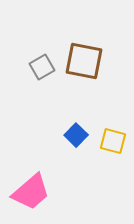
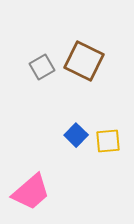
brown square: rotated 15 degrees clockwise
yellow square: moved 5 px left; rotated 20 degrees counterclockwise
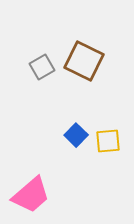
pink trapezoid: moved 3 px down
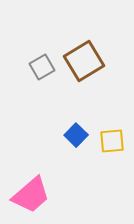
brown square: rotated 33 degrees clockwise
yellow square: moved 4 px right
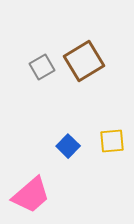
blue square: moved 8 px left, 11 px down
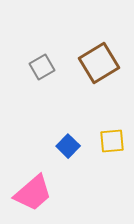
brown square: moved 15 px right, 2 px down
pink trapezoid: moved 2 px right, 2 px up
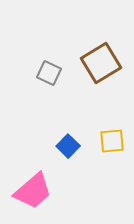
brown square: moved 2 px right
gray square: moved 7 px right, 6 px down; rotated 35 degrees counterclockwise
pink trapezoid: moved 2 px up
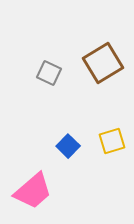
brown square: moved 2 px right
yellow square: rotated 12 degrees counterclockwise
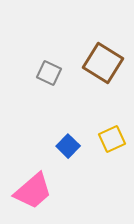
brown square: rotated 27 degrees counterclockwise
yellow square: moved 2 px up; rotated 8 degrees counterclockwise
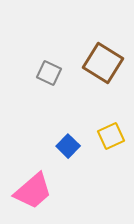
yellow square: moved 1 px left, 3 px up
